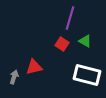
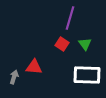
green triangle: moved 3 px down; rotated 24 degrees clockwise
red triangle: rotated 18 degrees clockwise
white rectangle: rotated 12 degrees counterclockwise
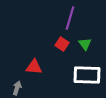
gray arrow: moved 3 px right, 11 px down
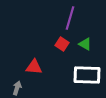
green triangle: rotated 24 degrees counterclockwise
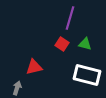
green triangle: rotated 16 degrees counterclockwise
red triangle: rotated 18 degrees counterclockwise
white rectangle: rotated 12 degrees clockwise
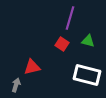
green triangle: moved 3 px right, 3 px up
red triangle: moved 2 px left
gray arrow: moved 1 px left, 3 px up
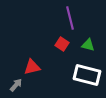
purple line: rotated 30 degrees counterclockwise
green triangle: moved 4 px down
gray arrow: rotated 24 degrees clockwise
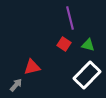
red square: moved 2 px right
white rectangle: rotated 60 degrees counterclockwise
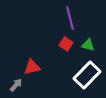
red square: moved 2 px right
